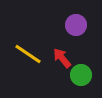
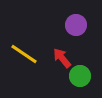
yellow line: moved 4 px left
green circle: moved 1 px left, 1 px down
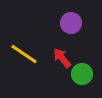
purple circle: moved 5 px left, 2 px up
green circle: moved 2 px right, 2 px up
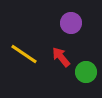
red arrow: moved 1 px left, 1 px up
green circle: moved 4 px right, 2 px up
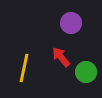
yellow line: moved 14 px down; rotated 68 degrees clockwise
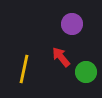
purple circle: moved 1 px right, 1 px down
yellow line: moved 1 px down
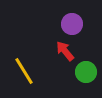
red arrow: moved 4 px right, 6 px up
yellow line: moved 2 px down; rotated 44 degrees counterclockwise
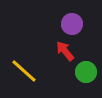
yellow line: rotated 16 degrees counterclockwise
